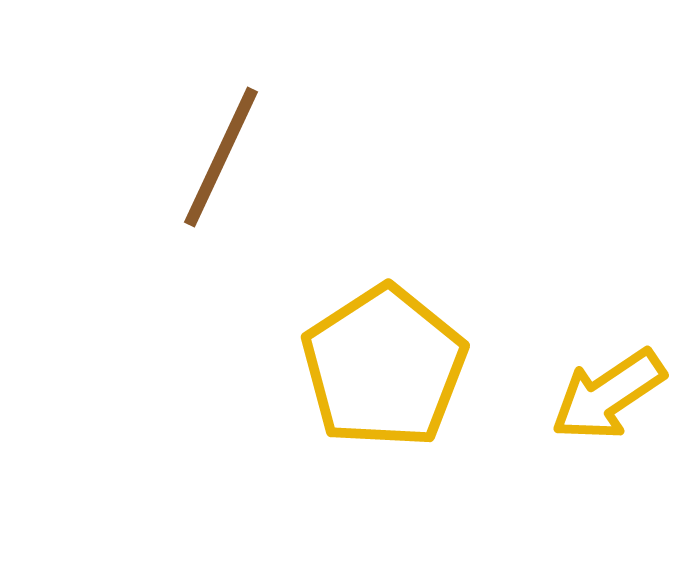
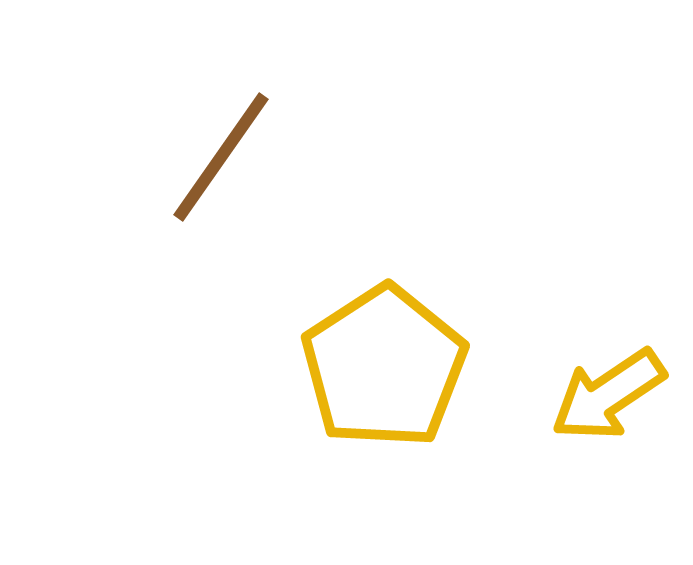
brown line: rotated 10 degrees clockwise
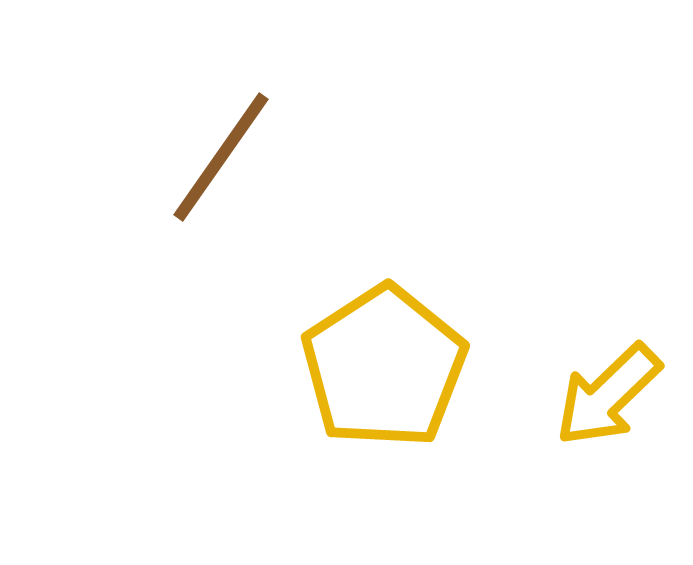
yellow arrow: rotated 10 degrees counterclockwise
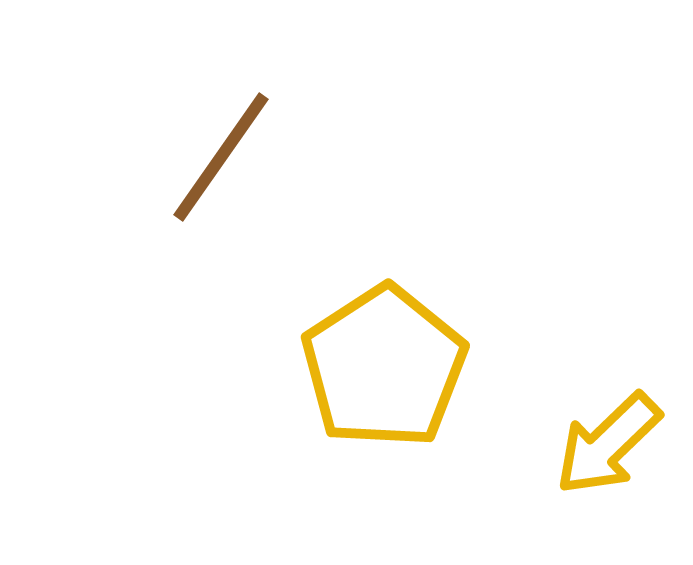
yellow arrow: moved 49 px down
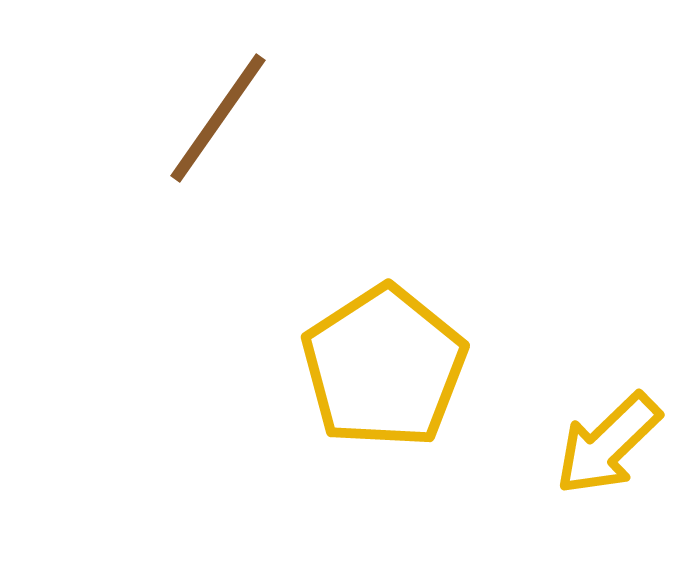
brown line: moved 3 px left, 39 px up
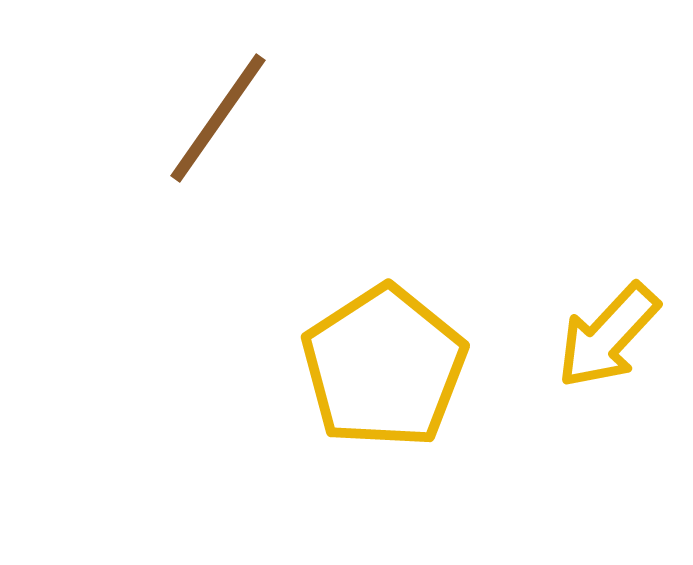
yellow arrow: moved 108 px up; rotated 3 degrees counterclockwise
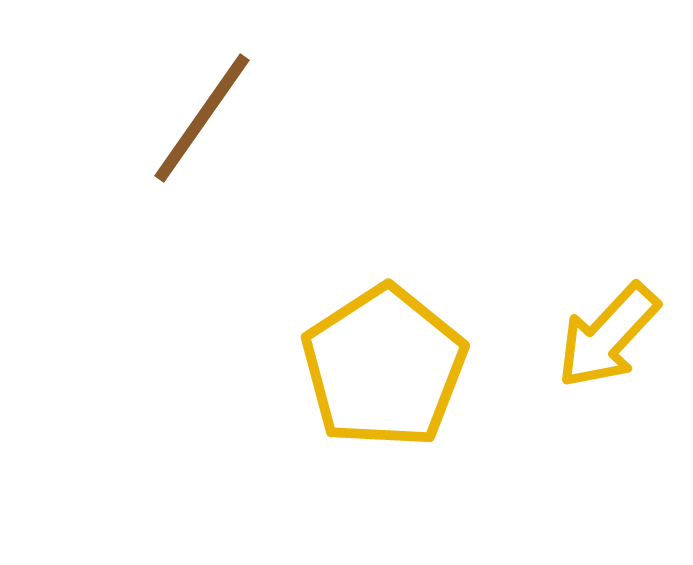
brown line: moved 16 px left
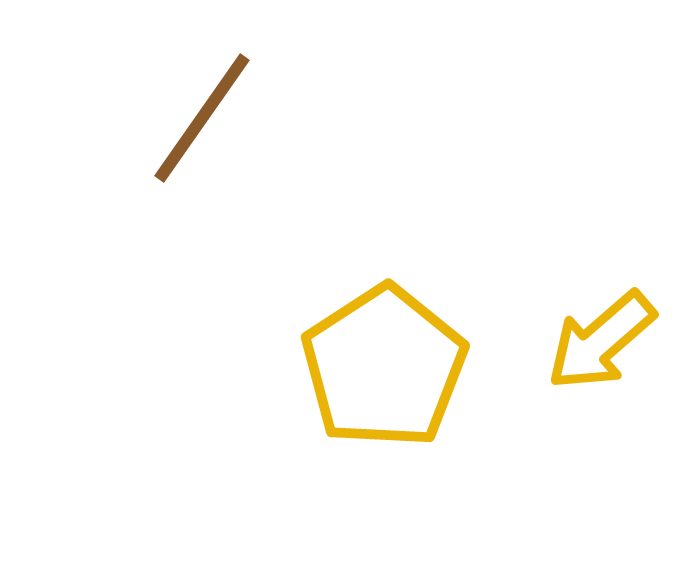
yellow arrow: moved 7 px left, 5 px down; rotated 6 degrees clockwise
